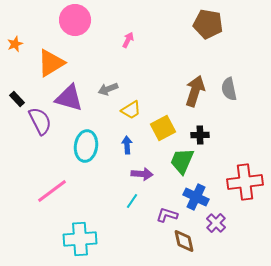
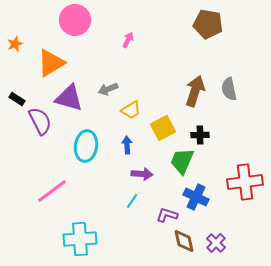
black rectangle: rotated 14 degrees counterclockwise
purple cross: moved 20 px down
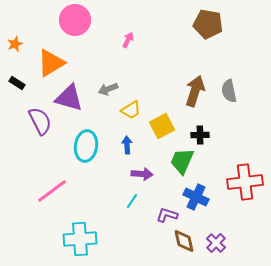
gray semicircle: moved 2 px down
black rectangle: moved 16 px up
yellow square: moved 1 px left, 2 px up
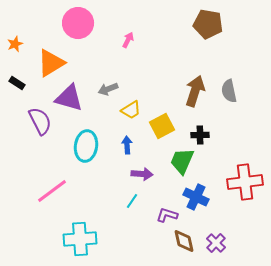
pink circle: moved 3 px right, 3 px down
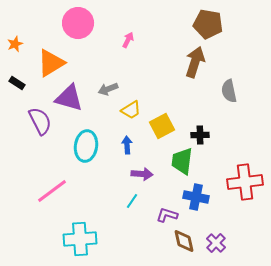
brown arrow: moved 29 px up
green trapezoid: rotated 16 degrees counterclockwise
blue cross: rotated 15 degrees counterclockwise
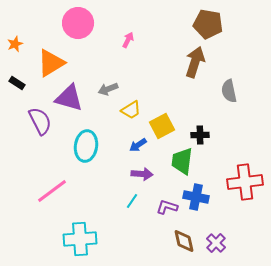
blue arrow: moved 11 px right; rotated 120 degrees counterclockwise
purple L-shape: moved 8 px up
